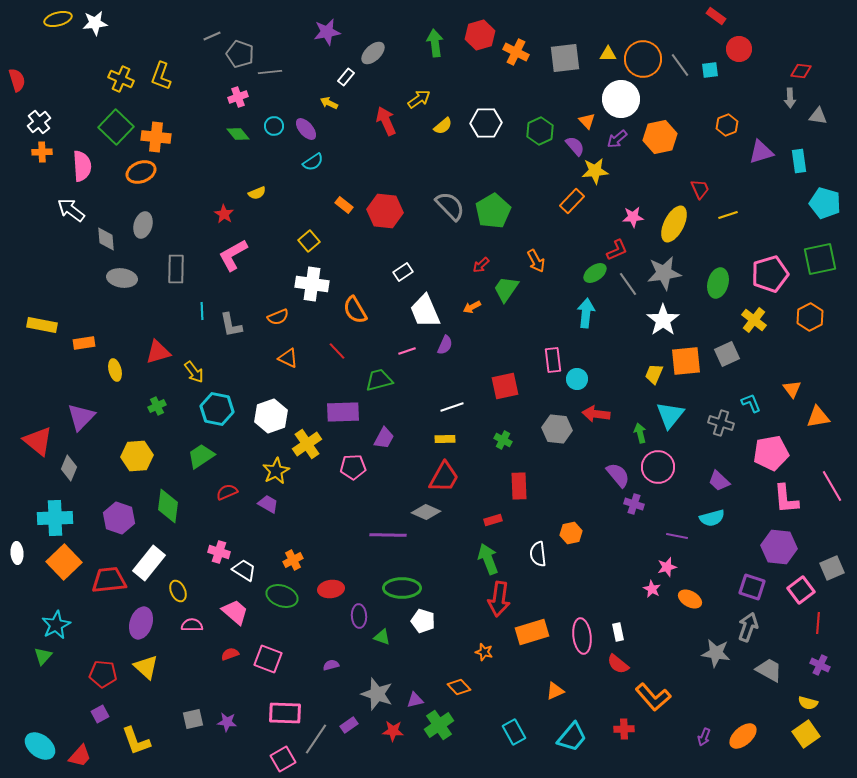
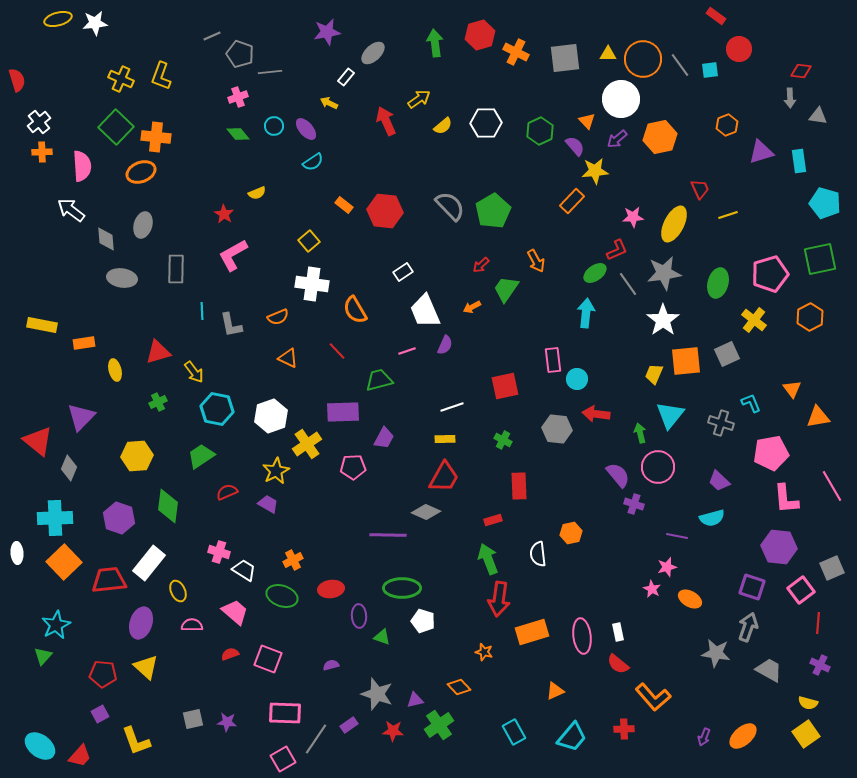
green cross at (157, 406): moved 1 px right, 4 px up
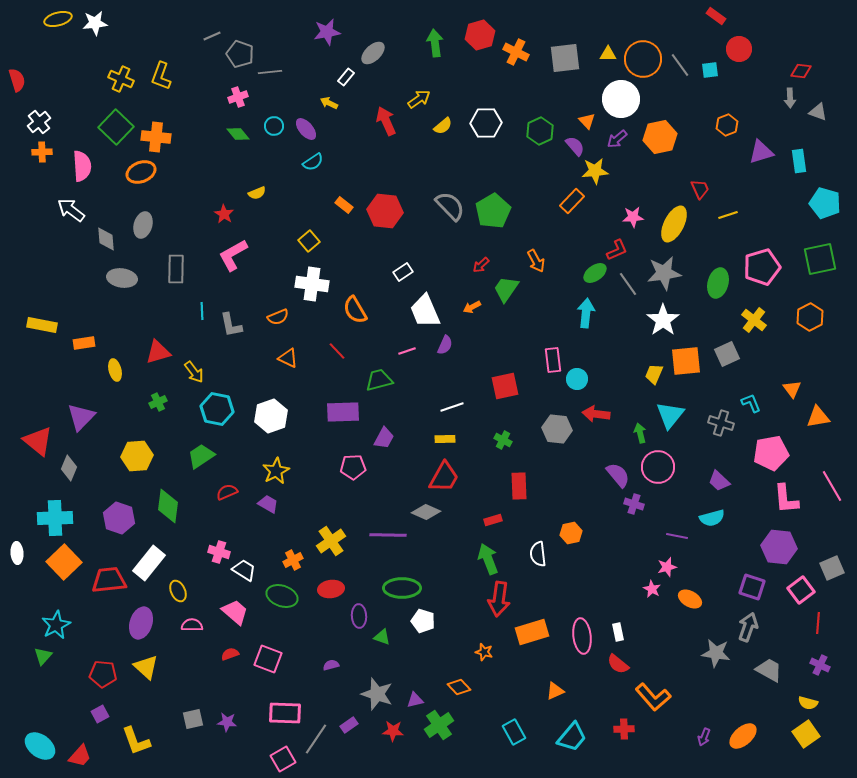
gray triangle at (818, 116): moved 4 px up; rotated 12 degrees clockwise
pink pentagon at (770, 274): moved 8 px left, 7 px up
yellow cross at (307, 444): moved 24 px right, 97 px down
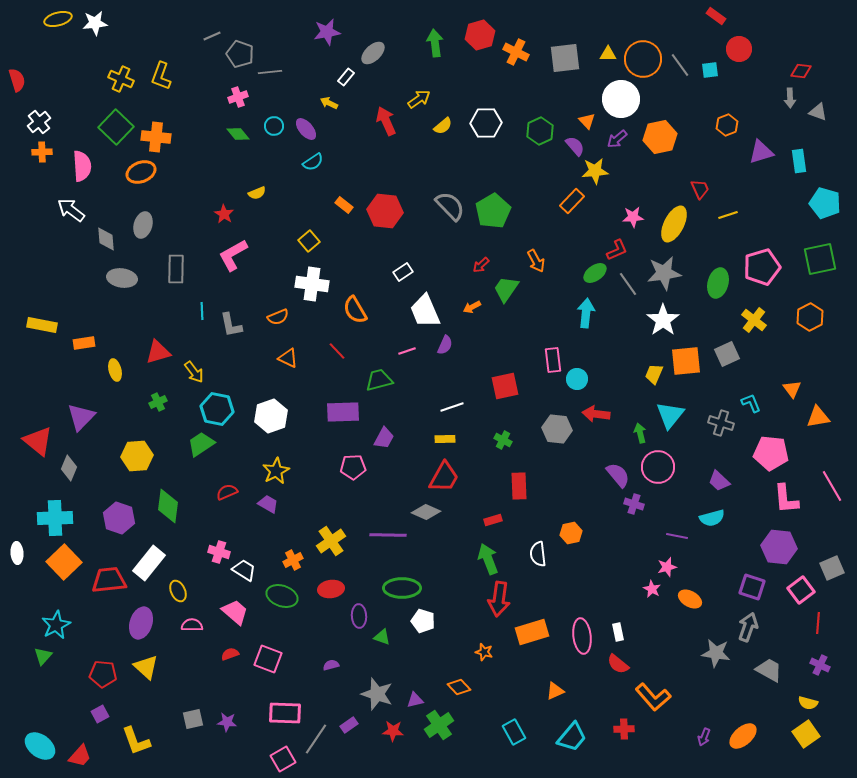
pink pentagon at (771, 453): rotated 16 degrees clockwise
green trapezoid at (201, 456): moved 12 px up
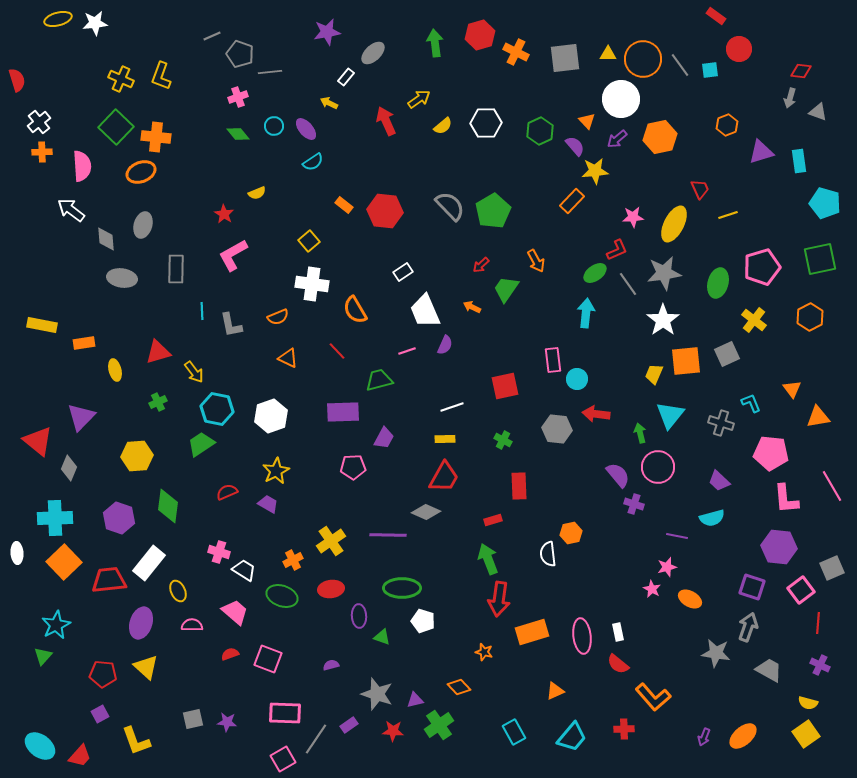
gray arrow at (790, 98): rotated 18 degrees clockwise
orange arrow at (472, 307): rotated 54 degrees clockwise
white semicircle at (538, 554): moved 10 px right
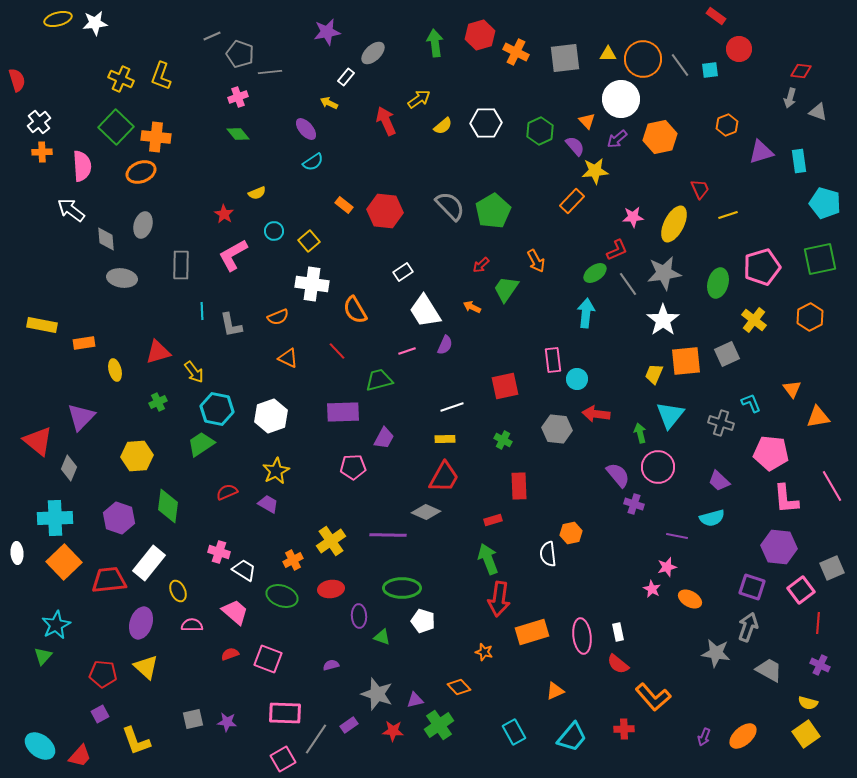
cyan circle at (274, 126): moved 105 px down
gray rectangle at (176, 269): moved 5 px right, 4 px up
white trapezoid at (425, 311): rotated 9 degrees counterclockwise
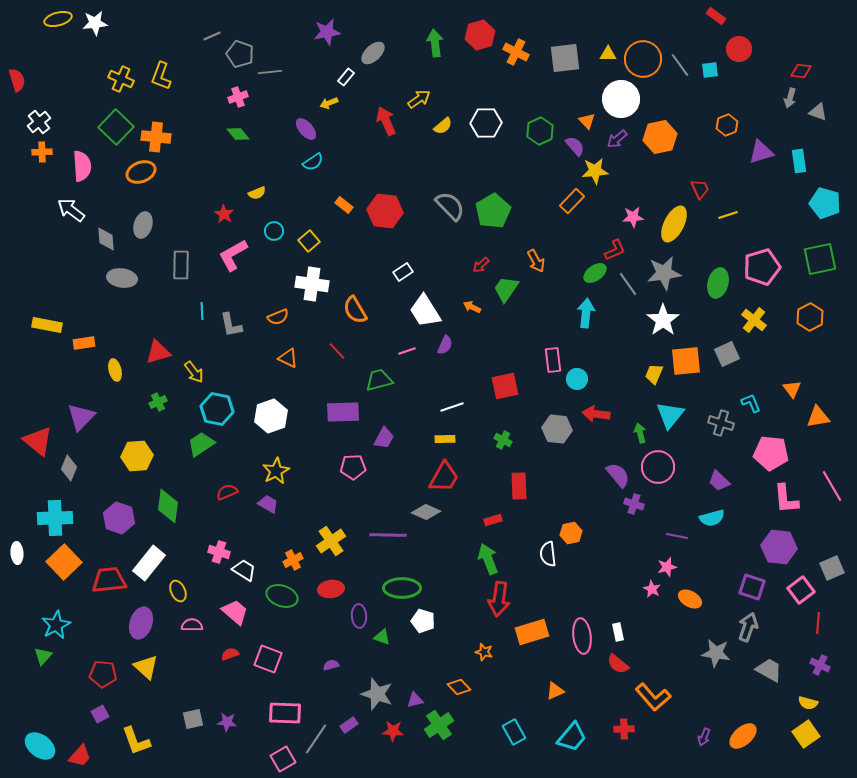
yellow arrow at (329, 103): rotated 48 degrees counterclockwise
red L-shape at (617, 250): moved 2 px left
yellow rectangle at (42, 325): moved 5 px right
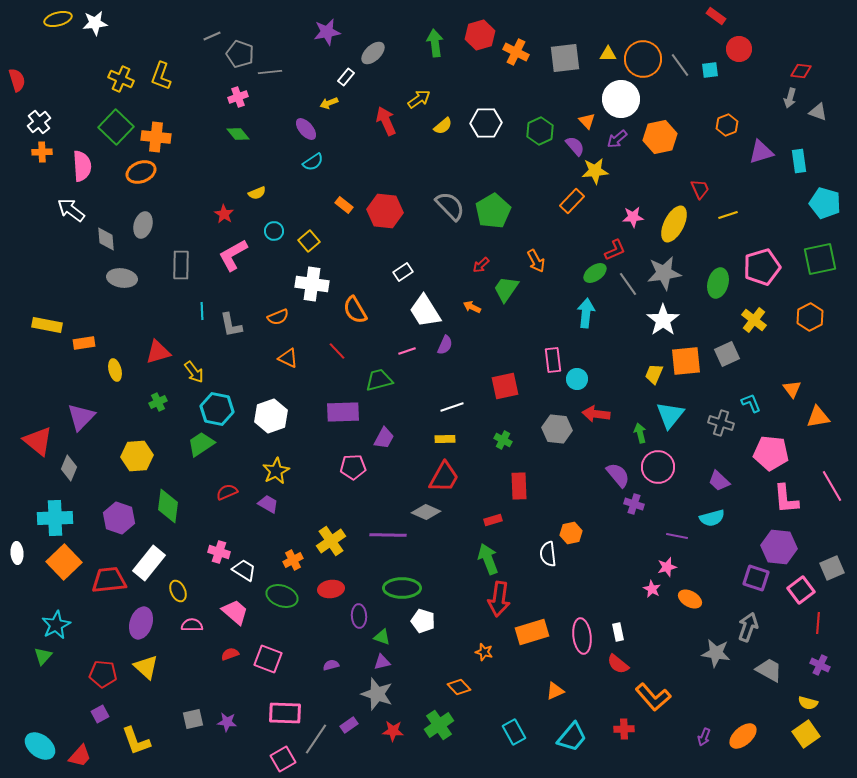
purple square at (752, 587): moved 4 px right, 9 px up
purple triangle at (415, 700): moved 33 px left, 38 px up
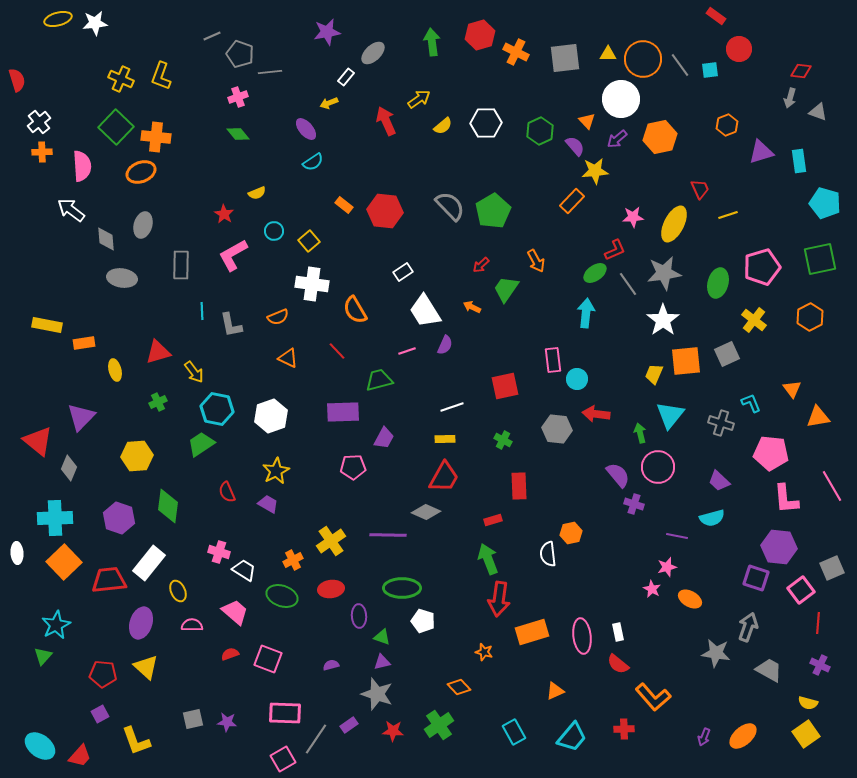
green arrow at (435, 43): moved 3 px left, 1 px up
red semicircle at (227, 492): rotated 90 degrees counterclockwise
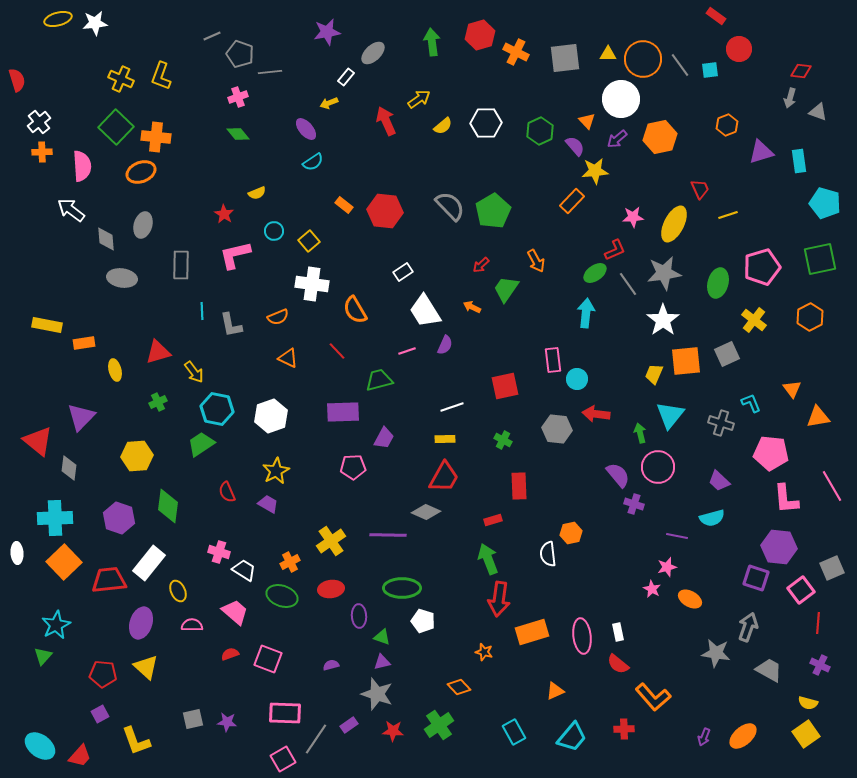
pink L-shape at (233, 255): moved 2 px right; rotated 16 degrees clockwise
gray diamond at (69, 468): rotated 15 degrees counterclockwise
orange cross at (293, 560): moved 3 px left, 2 px down
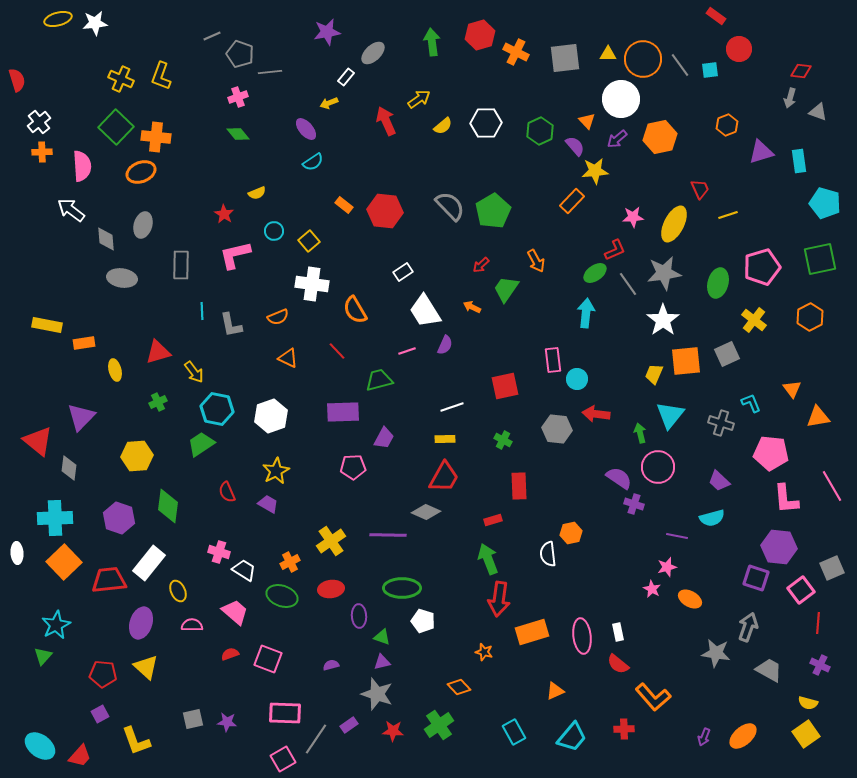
purple semicircle at (618, 475): moved 1 px right, 3 px down; rotated 16 degrees counterclockwise
